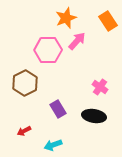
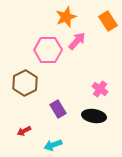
orange star: moved 1 px up
pink cross: moved 2 px down
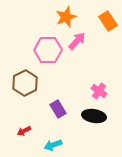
pink cross: moved 1 px left, 2 px down
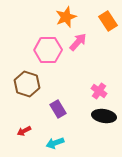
pink arrow: moved 1 px right, 1 px down
brown hexagon: moved 2 px right, 1 px down; rotated 15 degrees counterclockwise
black ellipse: moved 10 px right
cyan arrow: moved 2 px right, 2 px up
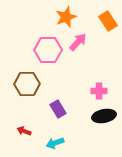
brown hexagon: rotated 20 degrees counterclockwise
pink cross: rotated 35 degrees counterclockwise
black ellipse: rotated 20 degrees counterclockwise
red arrow: rotated 48 degrees clockwise
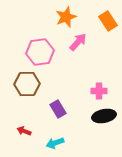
pink hexagon: moved 8 px left, 2 px down; rotated 8 degrees counterclockwise
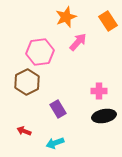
brown hexagon: moved 2 px up; rotated 25 degrees counterclockwise
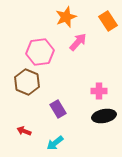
brown hexagon: rotated 10 degrees counterclockwise
cyan arrow: rotated 18 degrees counterclockwise
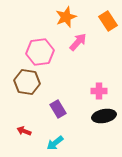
brown hexagon: rotated 15 degrees counterclockwise
